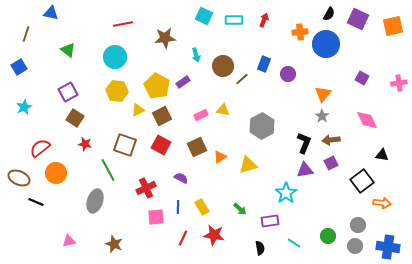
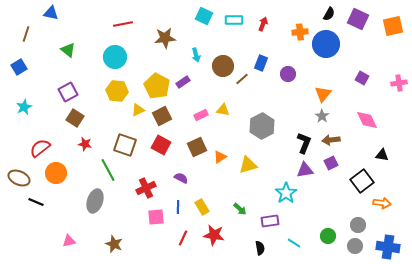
red arrow at (264, 20): moved 1 px left, 4 px down
blue rectangle at (264, 64): moved 3 px left, 1 px up
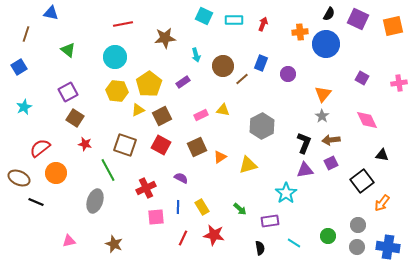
yellow pentagon at (157, 86): moved 8 px left, 2 px up; rotated 10 degrees clockwise
orange arrow at (382, 203): rotated 120 degrees clockwise
gray circle at (355, 246): moved 2 px right, 1 px down
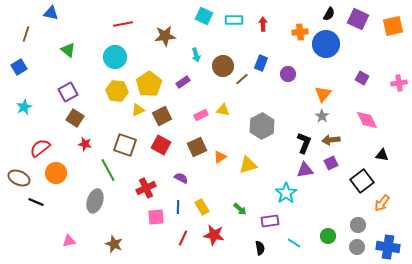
red arrow at (263, 24): rotated 24 degrees counterclockwise
brown star at (165, 38): moved 2 px up
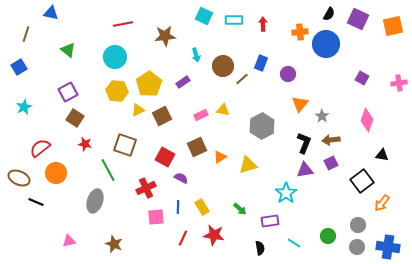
orange triangle at (323, 94): moved 23 px left, 10 px down
pink diamond at (367, 120): rotated 45 degrees clockwise
red square at (161, 145): moved 4 px right, 12 px down
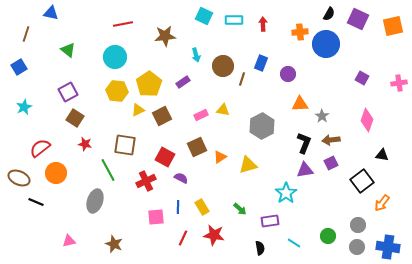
brown line at (242, 79): rotated 32 degrees counterclockwise
orange triangle at (300, 104): rotated 48 degrees clockwise
brown square at (125, 145): rotated 10 degrees counterclockwise
red cross at (146, 188): moved 7 px up
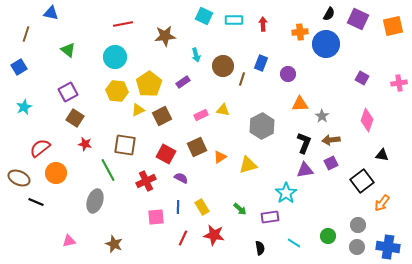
red square at (165, 157): moved 1 px right, 3 px up
purple rectangle at (270, 221): moved 4 px up
